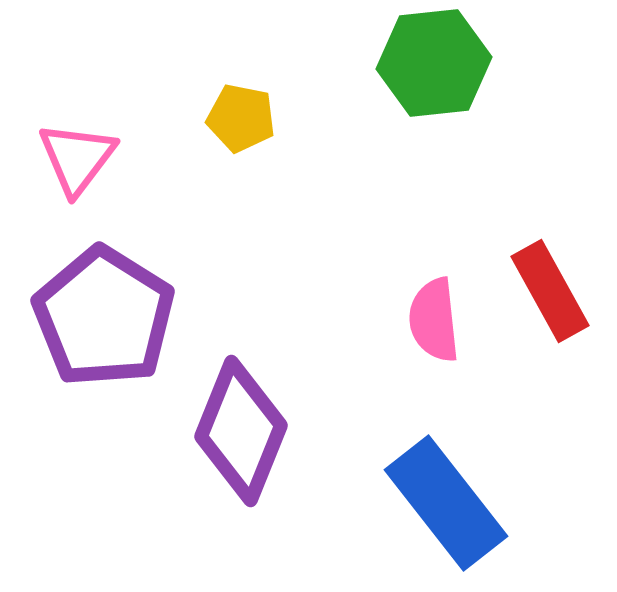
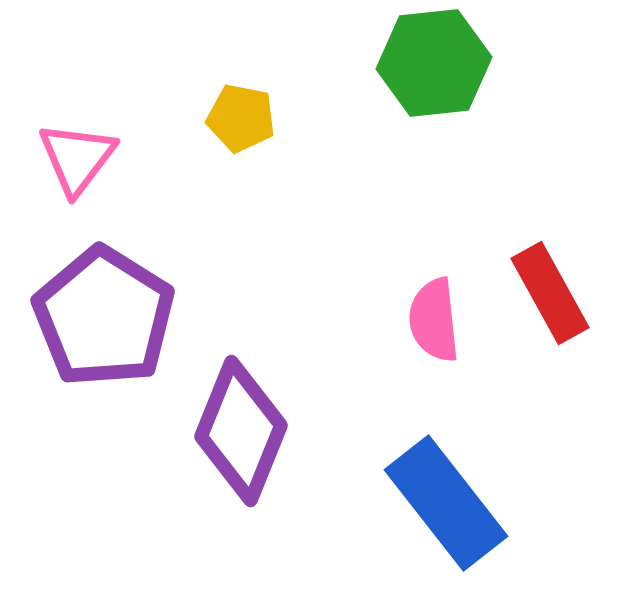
red rectangle: moved 2 px down
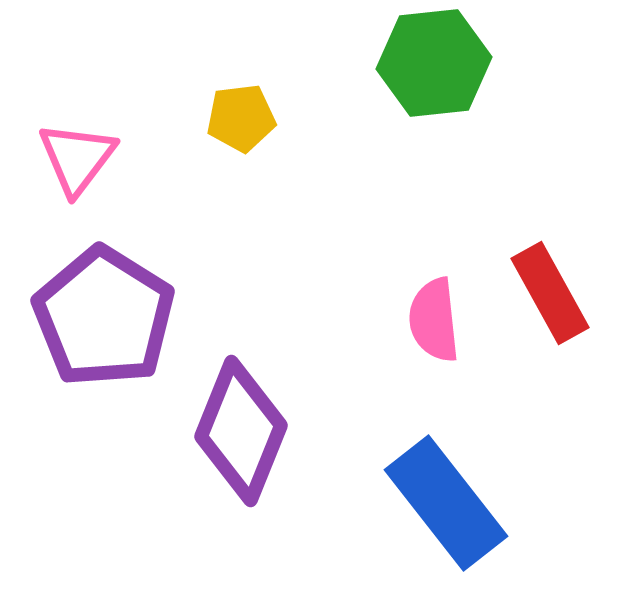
yellow pentagon: rotated 18 degrees counterclockwise
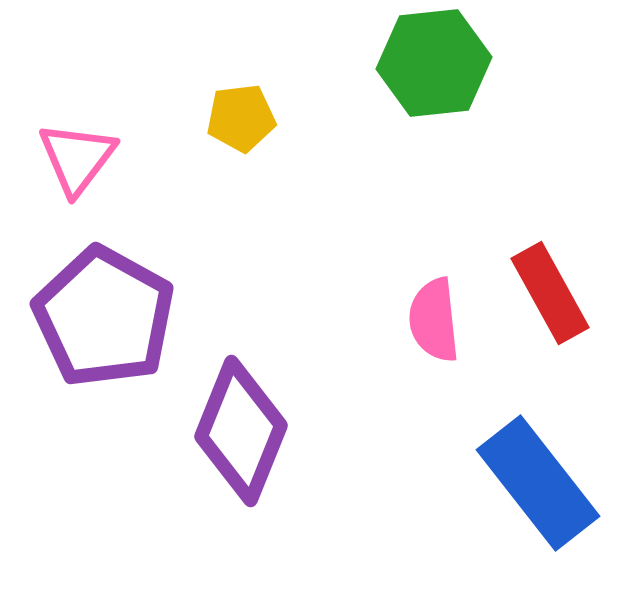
purple pentagon: rotated 3 degrees counterclockwise
blue rectangle: moved 92 px right, 20 px up
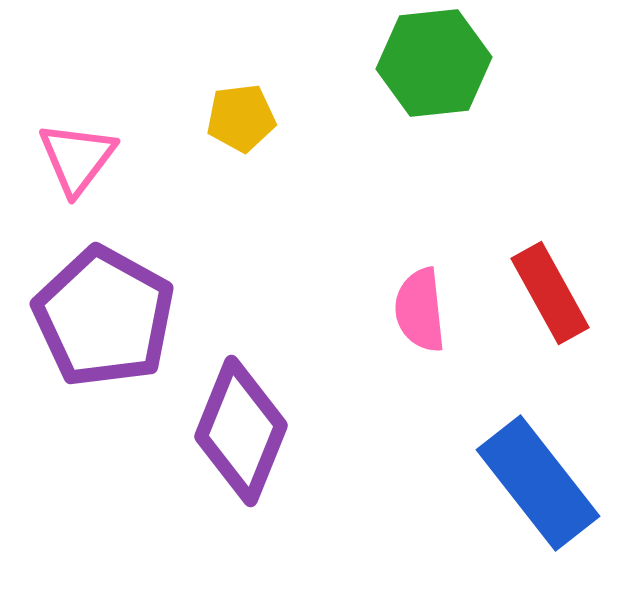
pink semicircle: moved 14 px left, 10 px up
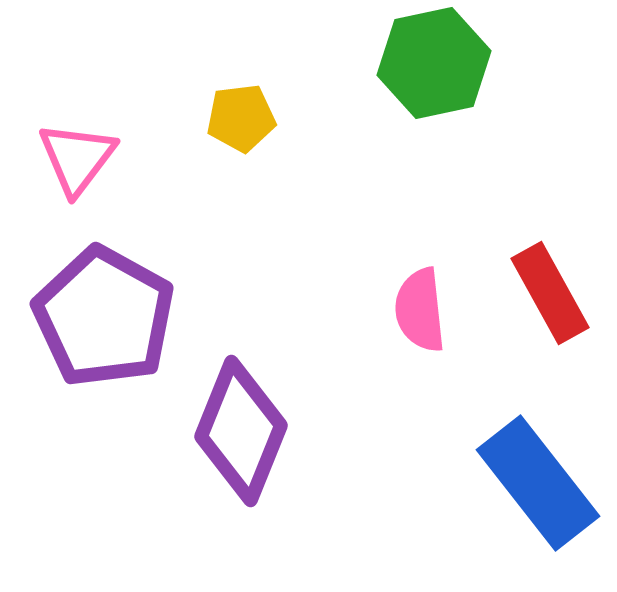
green hexagon: rotated 6 degrees counterclockwise
